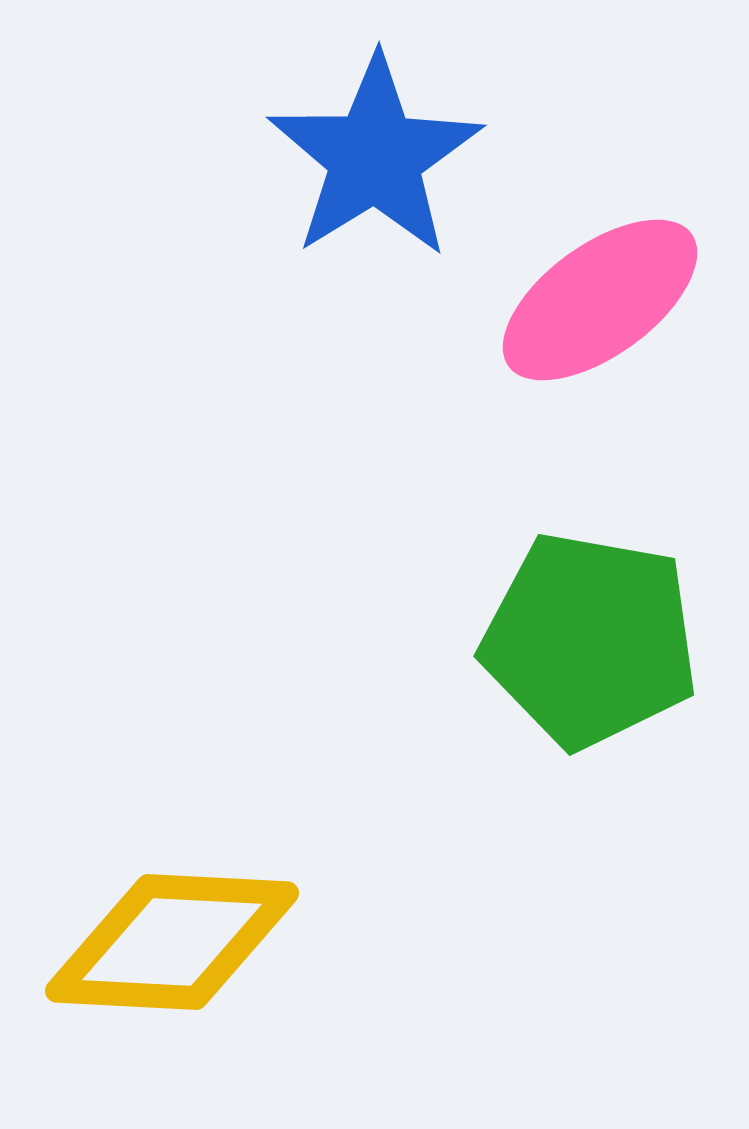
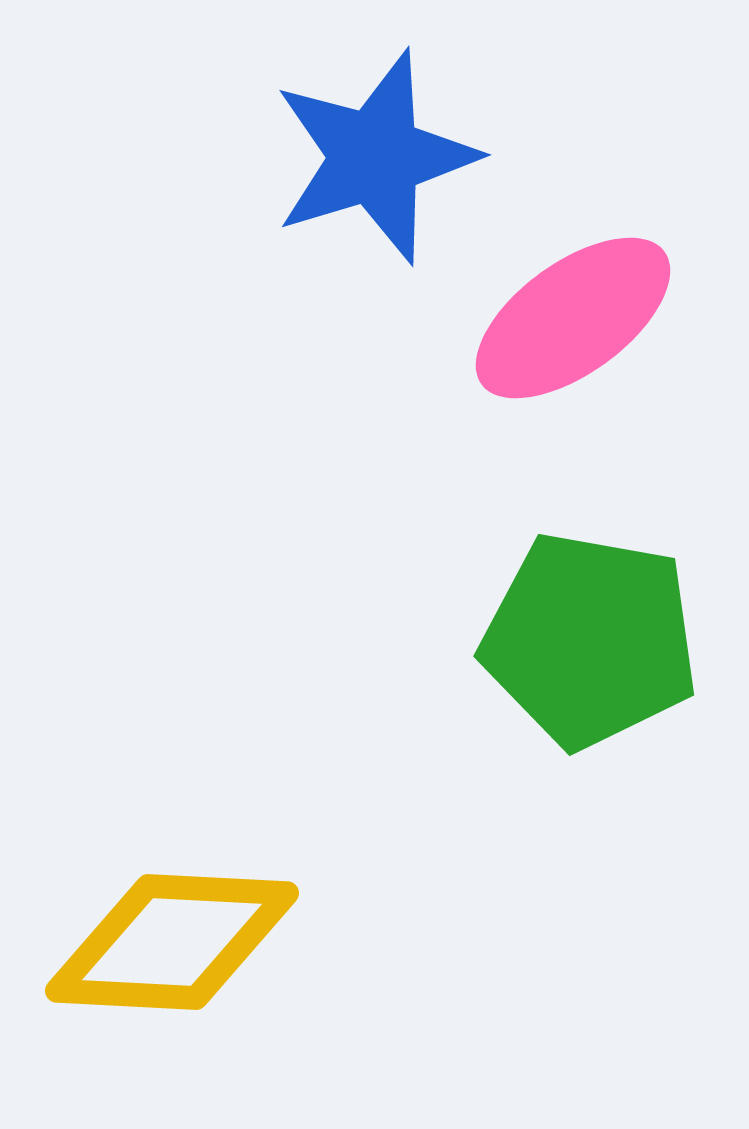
blue star: rotated 15 degrees clockwise
pink ellipse: moved 27 px left, 18 px down
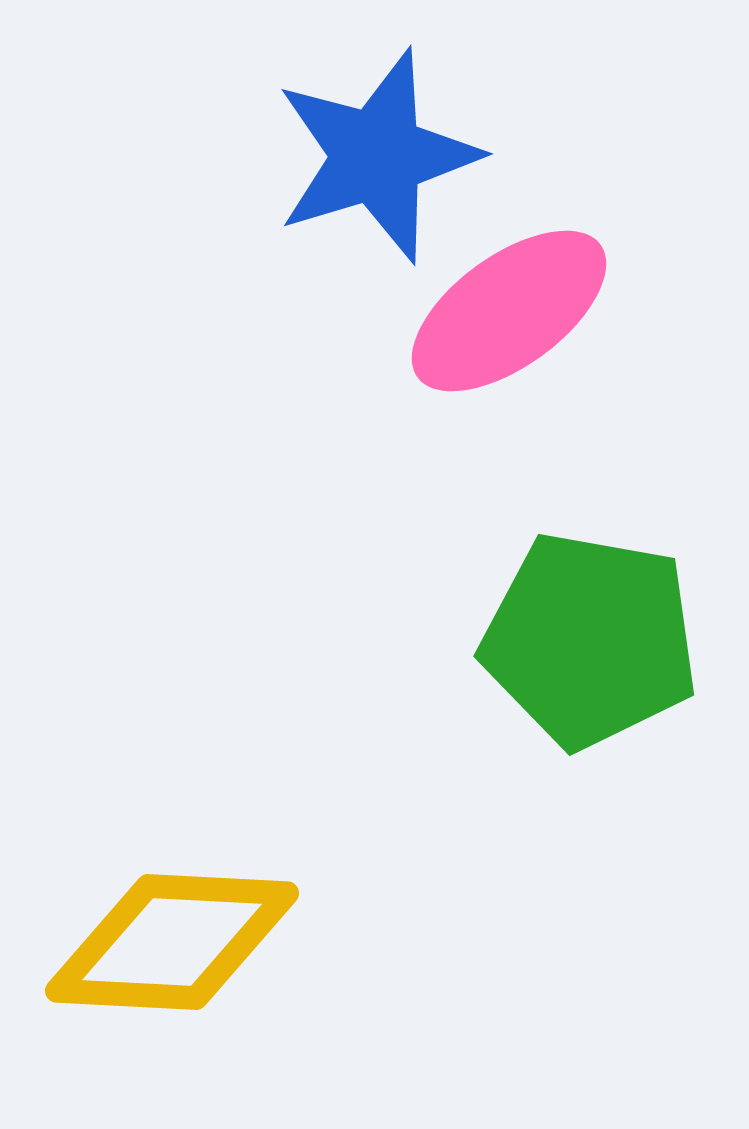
blue star: moved 2 px right, 1 px up
pink ellipse: moved 64 px left, 7 px up
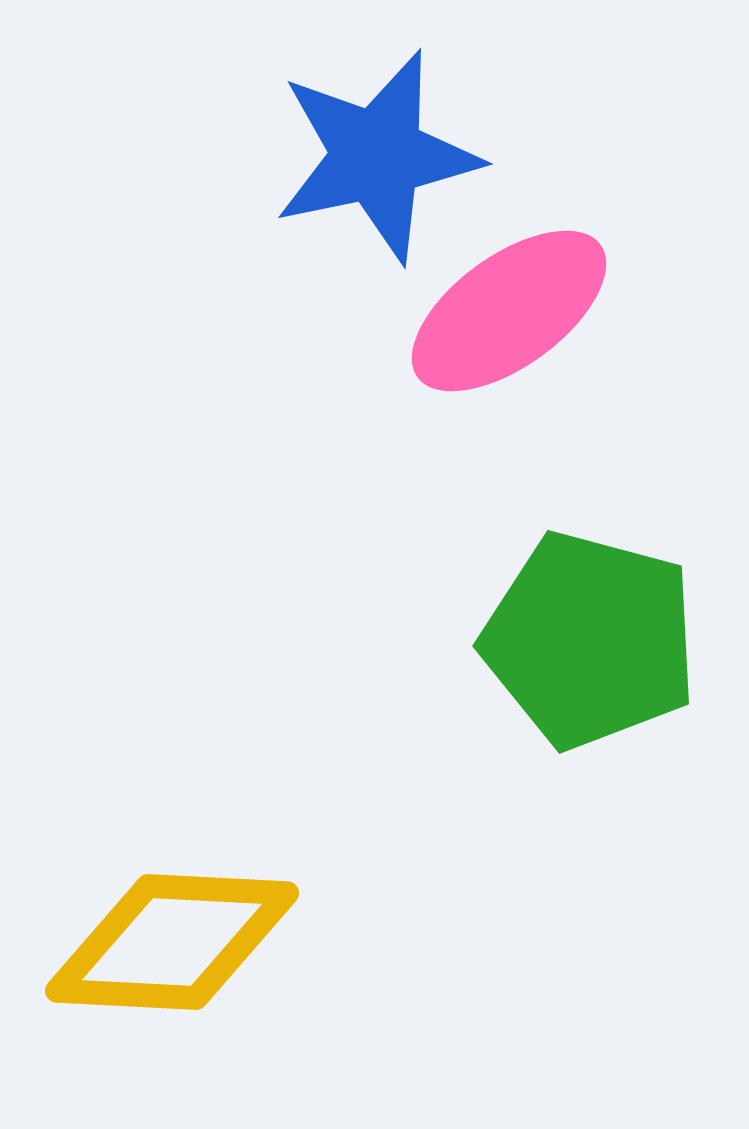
blue star: rotated 5 degrees clockwise
green pentagon: rotated 5 degrees clockwise
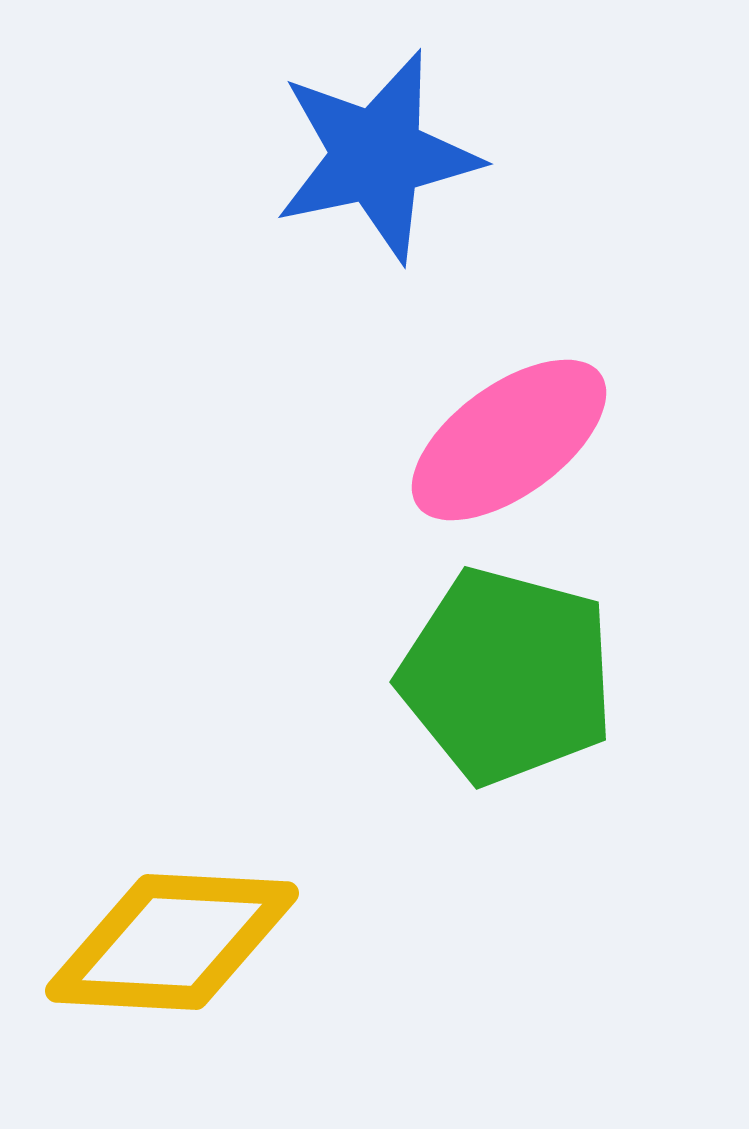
pink ellipse: moved 129 px down
green pentagon: moved 83 px left, 36 px down
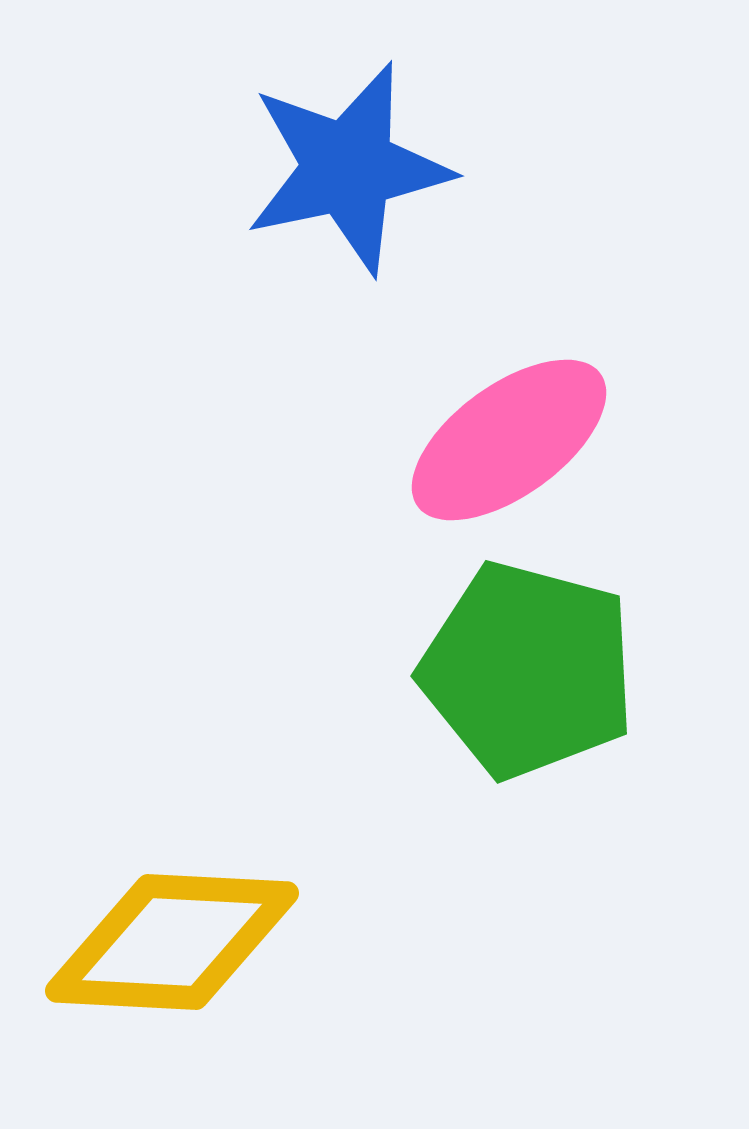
blue star: moved 29 px left, 12 px down
green pentagon: moved 21 px right, 6 px up
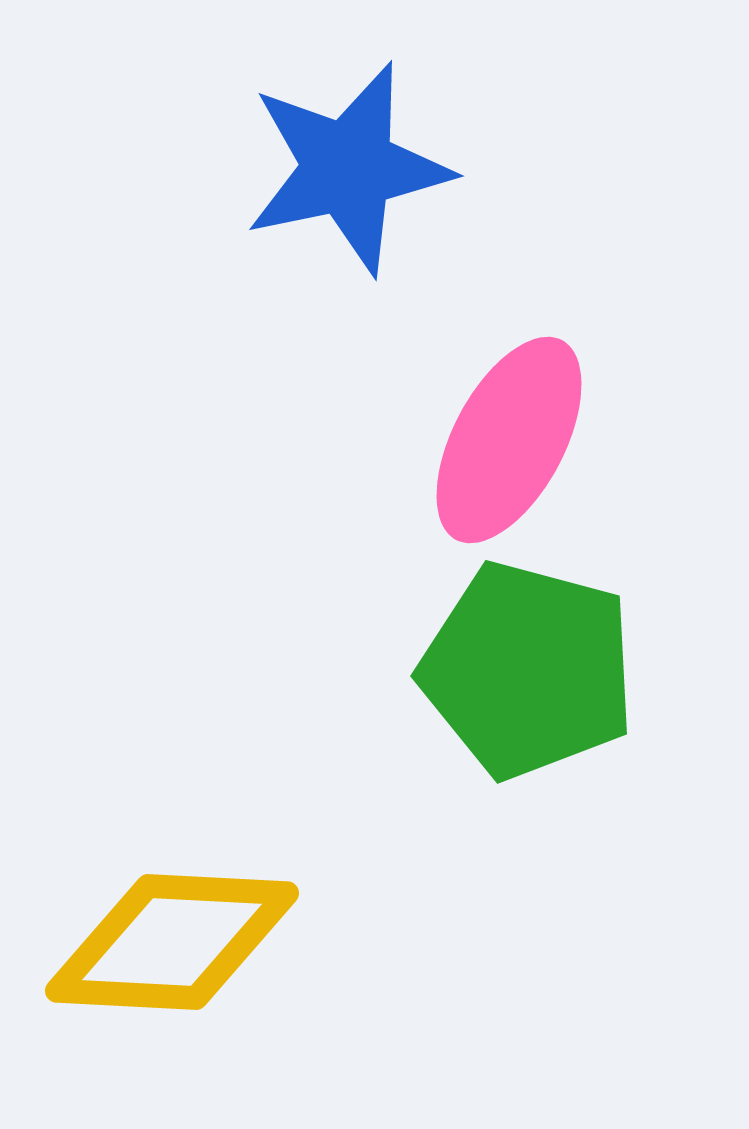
pink ellipse: rotated 26 degrees counterclockwise
